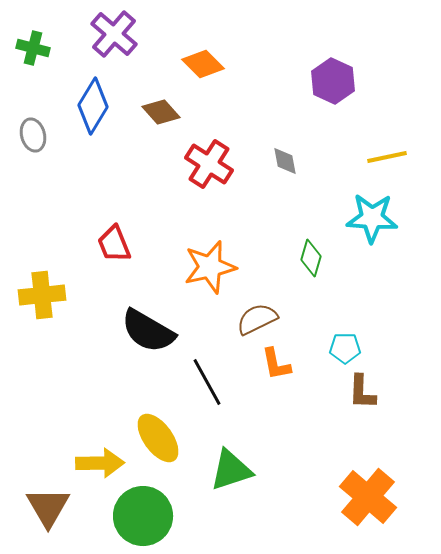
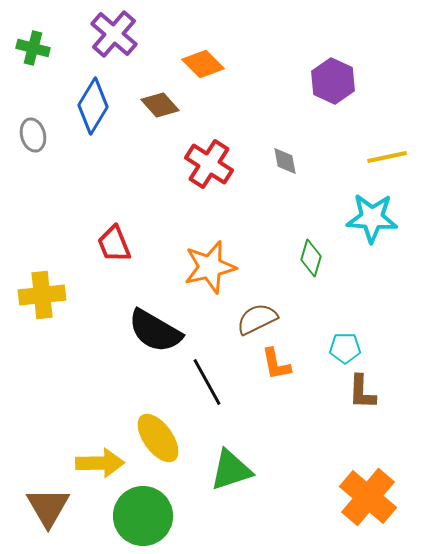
brown diamond: moved 1 px left, 7 px up
black semicircle: moved 7 px right
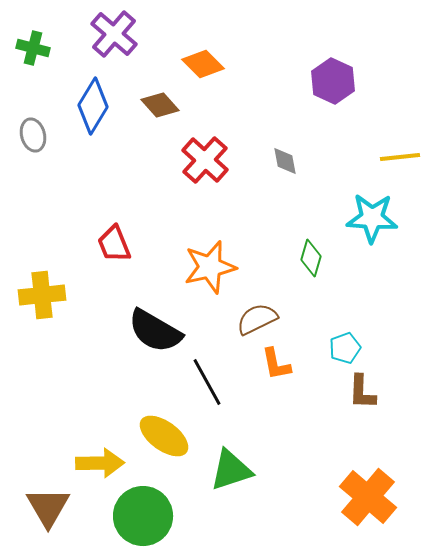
yellow line: moved 13 px right; rotated 6 degrees clockwise
red cross: moved 4 px left, 4 px up; rotated 9 degrees clockwise
cyan pentagon: rotated 20 degrees counterclockwise
yellow ellipse: moved 6 px right, 2 px up; rotated 18 degrees counterclockwise
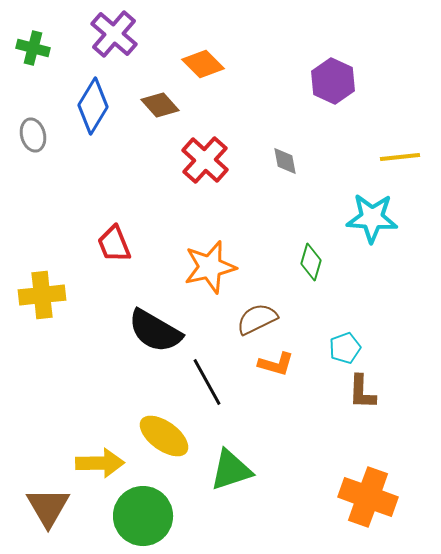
green diamond: moved 4 px down
orange L-shape: rotated 63 degrees counterclockwise
orange cross: rotated 20 degrees counterclockwise
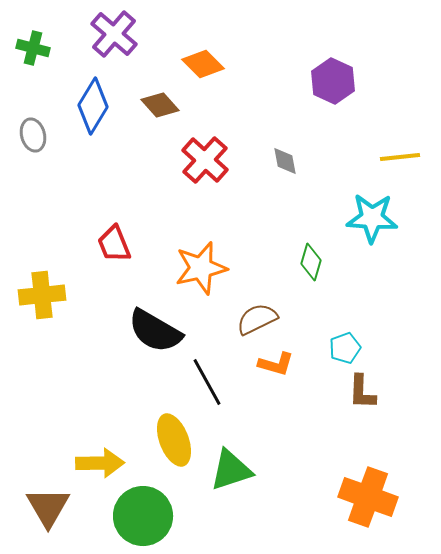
orange star: moved 9 px left, 1 px down
yellow ellipse: moved 10 px right, 4 px down; rotated 33 degrees clockwise
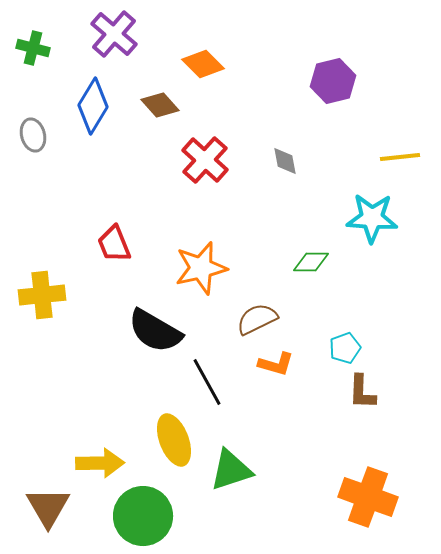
purple hexagon: rotated 21 degrees clockwise
green diamond: rotated 75 degrees clockwise
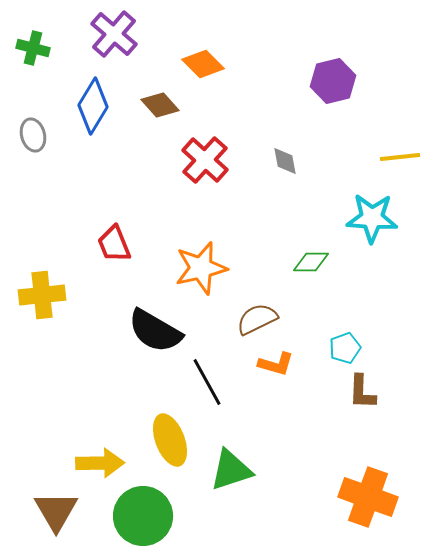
yellow ellipse: moved 4 px left
brown triangle: moved 8 px right, 4 px down
